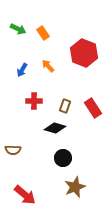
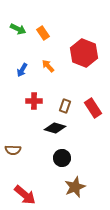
black circle: moved 1 px left
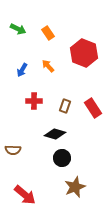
orange rectangle: moved 5 px right
black diamond: moved 6 px down
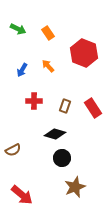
brown semicircle: rotated 28 degrees counterclockwise
red arrow: moved 3 px left
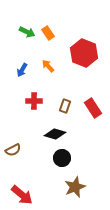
green arrow: moved 9 px right, 3 px down
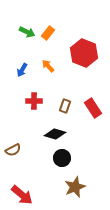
orange rectangle: rotated 72 degrees clockwise
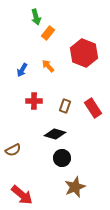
green arrow: moved 9 px right, 15 px up; rotated 49 degrees clockwise
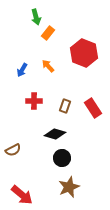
brown star: moved 6 px left
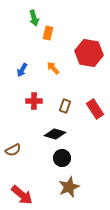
green arrow: moved 2 px left, 1 px down
orange rectangle: rotated 24 degrees counterclockwise
red hexagon: moved 5 px right; rotated 12 degrees counterclockwise
orange arrow: moved 5 px right, 2 px down
red rectangle: moved 2 px right, 1 px down
